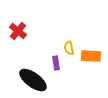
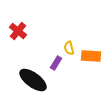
purple rectangle: rotated 40 degrees clockwise
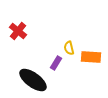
orange rectangle: moved 1 px down
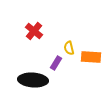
red cross: moved 16 px right
black ellipse: rotated 32 degrees counterclockwise
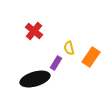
orange rectangle: rotated 60 degrees counterclockwise
black ellipse: moved 2 px right, 1 px up; rotated 20 degrees counterclockwise
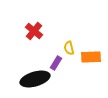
orange rectangle: rotated 54 degrees clockwise
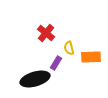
red cross: moved 12 px right, 2 px down
